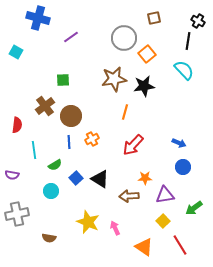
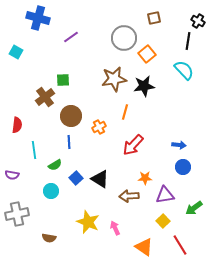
brown cross: moved 9 px up
orange cross: moved 7 px right, 12 px up
blue arrow: moved 2 px down; rotated 16 degrees counterclockwise
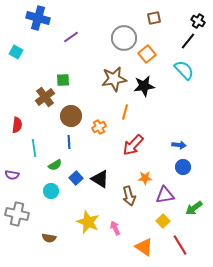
black line: rotated 30 degrees clockwise
cyan line: moved 2 px up
brown arrow: rotated 102 degrees counterclockwise
gray cross: rotated 25 degrees clockwise
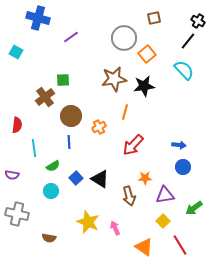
green semicircle: moved 2 px left, 1 px down
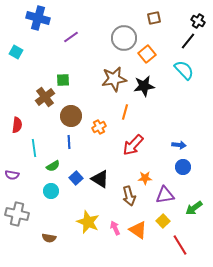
orange triangle: moved 6 px left, 17 px up
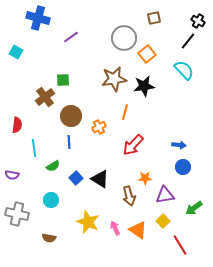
cyan circle: moved 9 px down
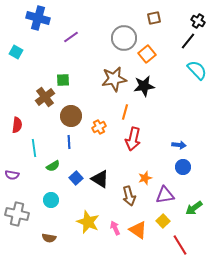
cyan semicircle: moved 13 px right
red arrow: moved 6 px up; rotated 30 degrees counterclockwise
orange star: rotated 16 degrees counterclockwise
